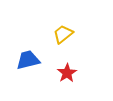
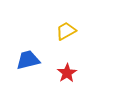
yellow trapezoid: moved 3 px right, 3 px up; rotated 10 degrees clockwise
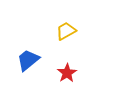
blue trapezoid: rotated 25 degrees counterclockwise
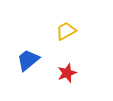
red star: rotated 12 degrees clockwise
